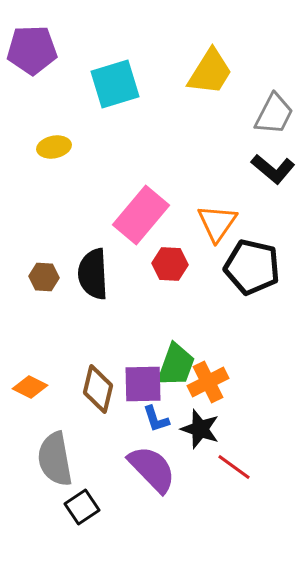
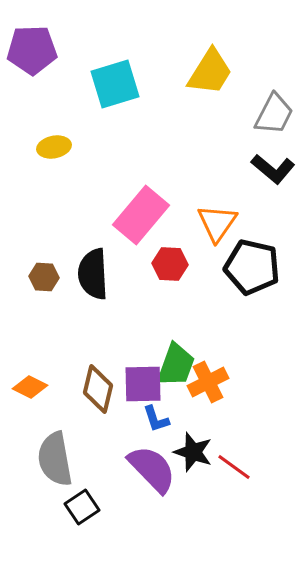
black star: moved 7 px left, 23 px down
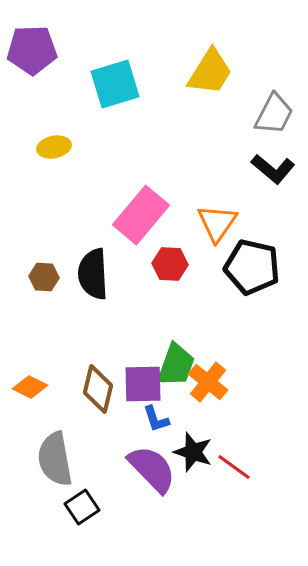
orange cross: rotated 24 degrees counterclockwise
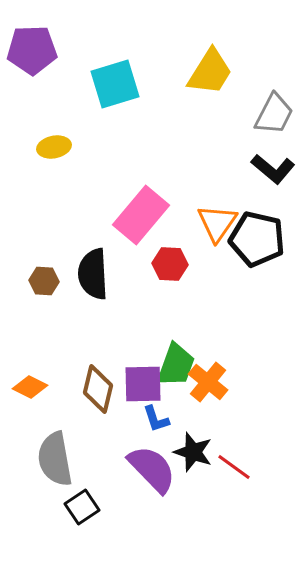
black pentagon: moved 5 px right, 28 px up
brown hexagon: moved 4 px down
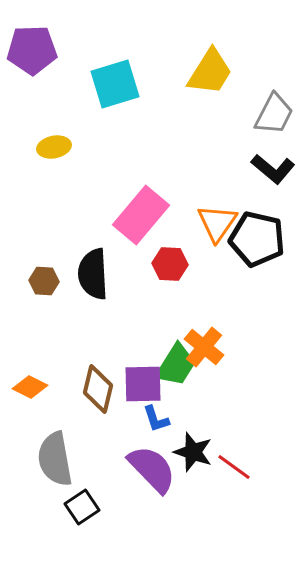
green trapezoid: rotated 12 degrees clockwise
orange cross: moved 4 px left, 35 px up
